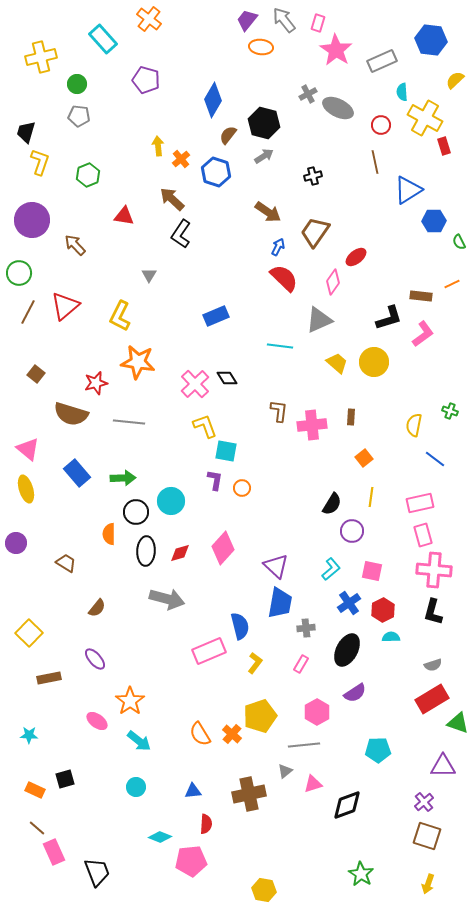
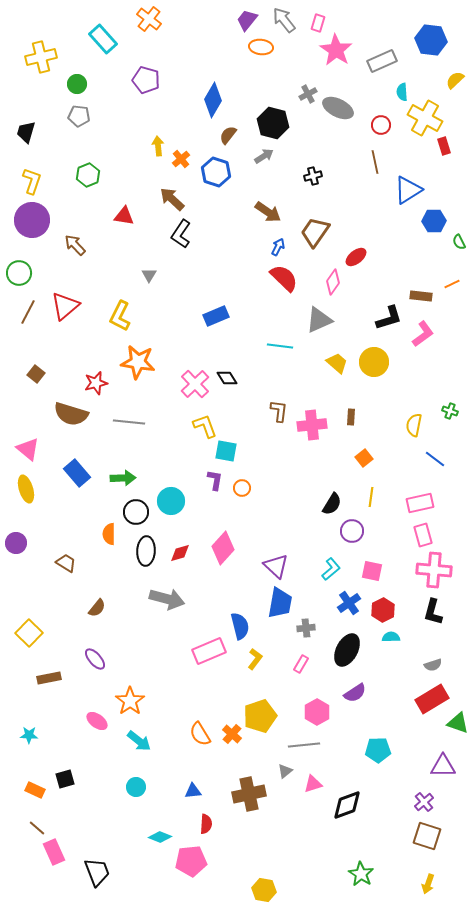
black hexagon at (264, 123): moved 9 px right
yellow L-shape at (40, 162): moved 8 px left, 19 px down
yellow L-shape at (255, 663): moved 4 px up
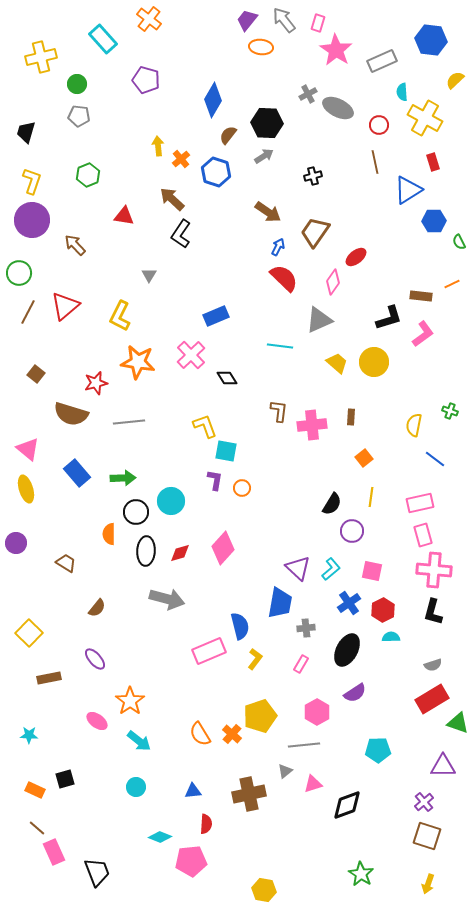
black hexagon at (273, 123): moved 6 px left; rotated 12 degrees counterclockwise
red circle at (381, 125): moved 2 px left
red rectangle at (444, 146): moved 11 px left, 16 px down
pink cross at (195, 384): moved 4 px left, 29 px up
gray line at (129, 422): rotated 12 degrees counterclockwise
purple triangle at (276, 566): moved 22 px right, 2 px down
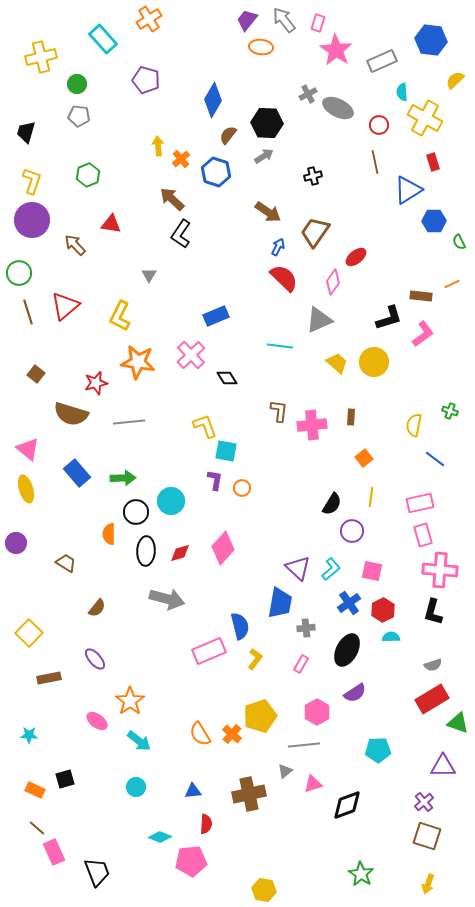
orange cross at (149, 19): rotated 20 degrees clockwise
red triangle at (124, 216): moved 13 px left, 8 px down
brown line at (28, 312): rotated 45 degrees counterclockwise
pink cross at (434, 570): moved 6 px right
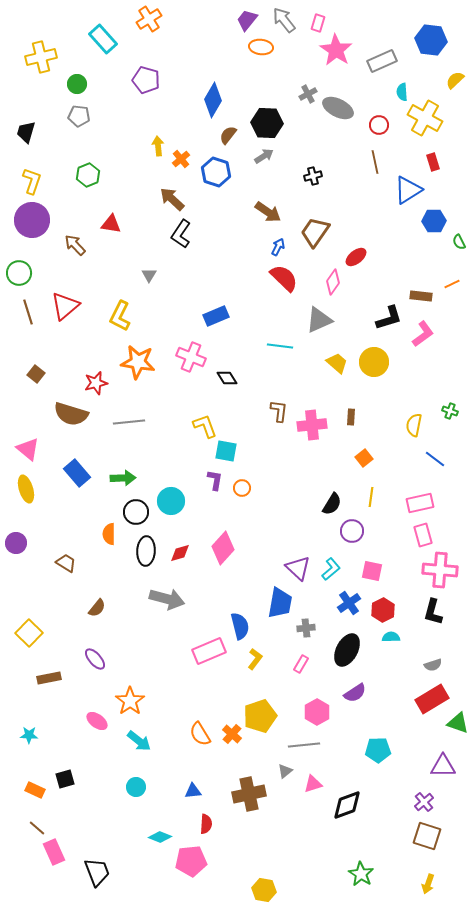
pink cross at (191, 355): moved 2 px down; rotated 24 degrees counterclockwise
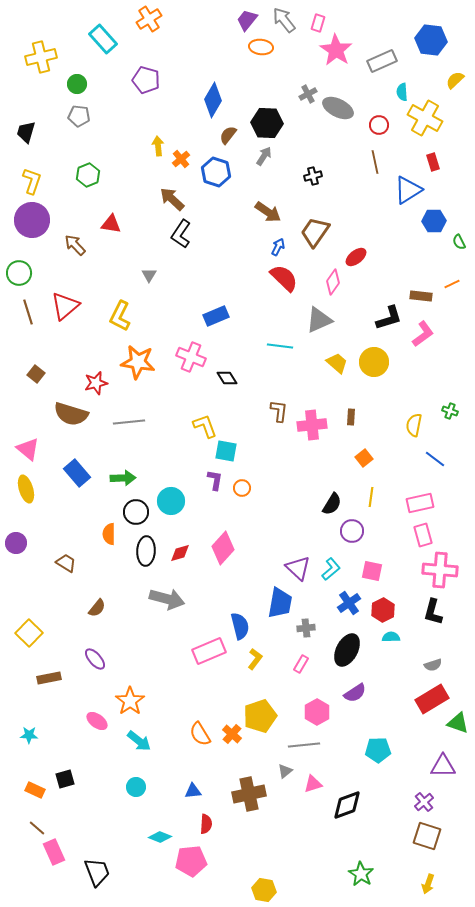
gray arrow at (264, 156): rotated 24 degrees counterclockwise
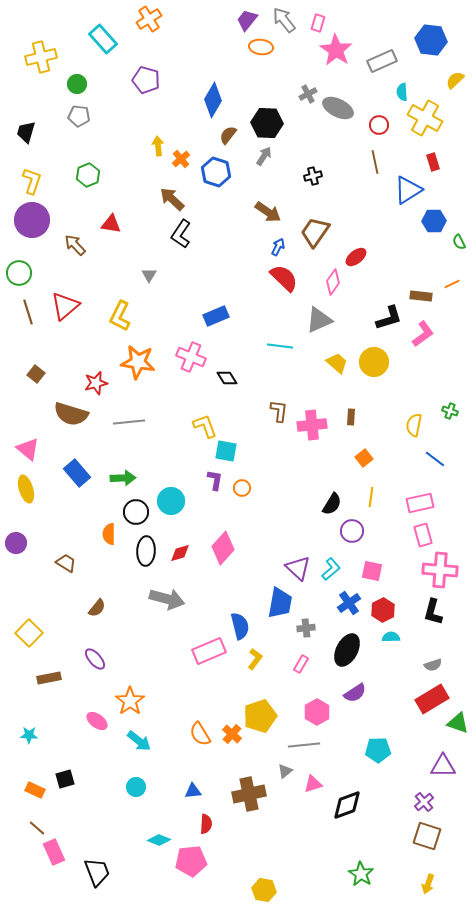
cyan diamond at (160, 837): moved 1 px left, 3 px down
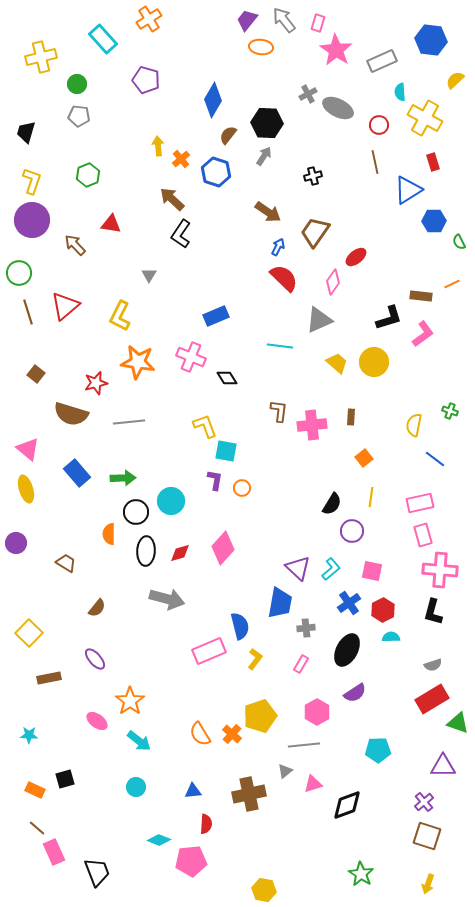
cyan semicircle at (402, 92): moved 2 px left
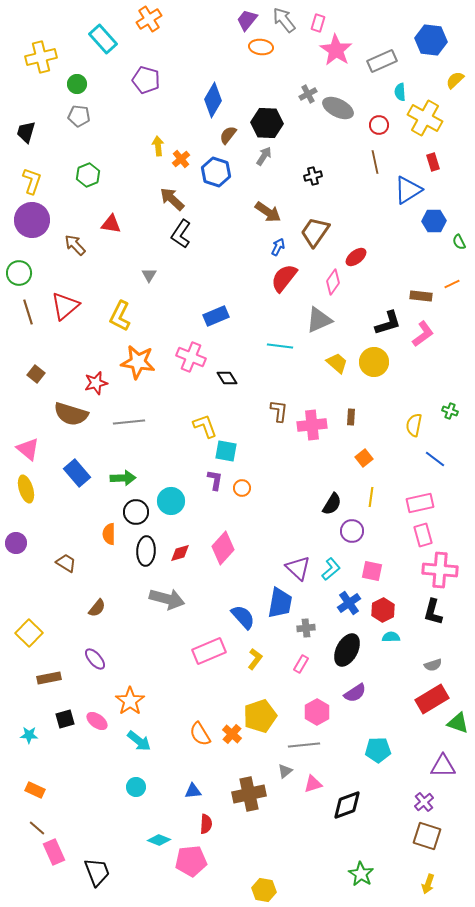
red semicircle at (284, 278): rotated 96 degrees counterclockwise
black L-shape at (389, 318): moved 1 px left, 5 px down
blue semicircle at (240, 626): moved 3 px right, 9 px up; rotated 28 degrees counterclockwise
black square at (65, 779): moved 60 px up
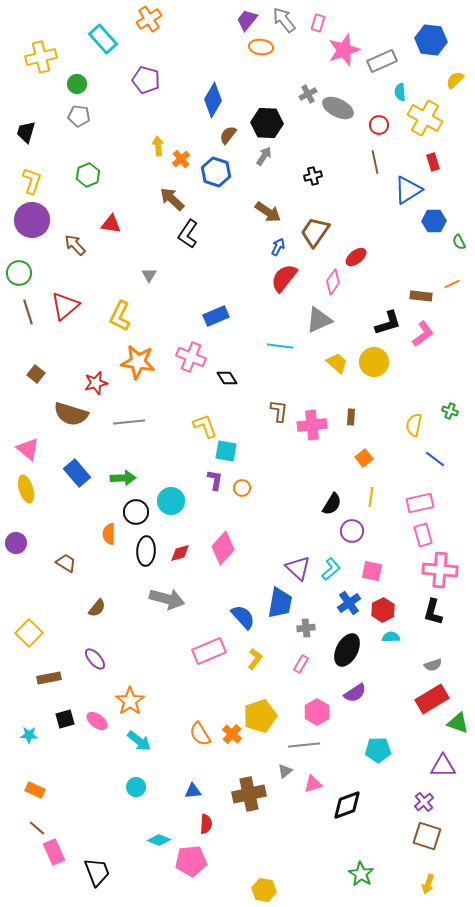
pink star at (336, 50): moved 8 px right; rotated 20 degrees clockwise
black L-shape at (181, 234): moved 7 px right
